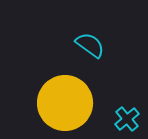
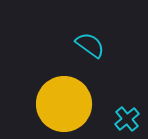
yellow circle: moved 1 px left, 1 px down
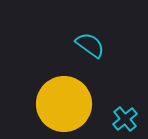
cyan cross: moved 2 px left
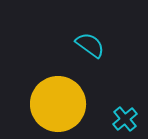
yellow circle: moved 6 px left
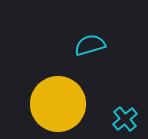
cyan semicircle: rotated 52 degrees counterclockwise
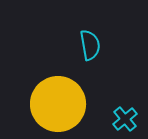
cyan semicircle: rotated 96 degrees clockwise
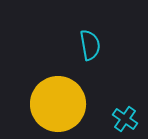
cyan cross: rotated 15 degrees counterclockwise
